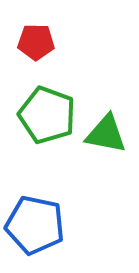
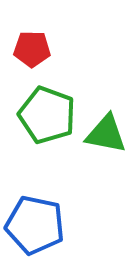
red pentagon: moved 4 px left, 7 px down
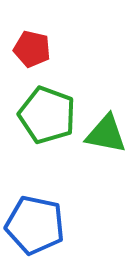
red pentagon: rotated 12 degrees clockwise
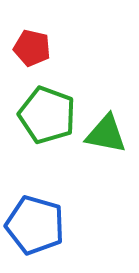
red pentagon: moved 1 px up
blue pentagon: rotated 4 degrees clockwise
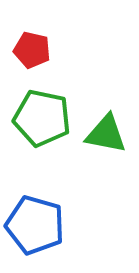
red pentagon: moved 2 px down
green pentagon: moved 5 px left, 3 px down; rotated 8 degrees counterclockwise
